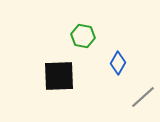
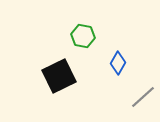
black square: rotated 24 degrees counterclockwise
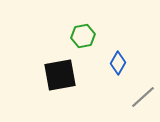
green hexagon: rotated 20 degrees counterclockwise
black square: moved 1 px right, 1 px up; rotated 16 degrees clockwise
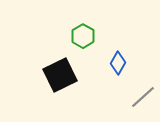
green hexagon: rotated 20 degrees counterclockwise
black square: rotated 16 degrees counterclockwise
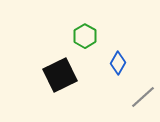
green hexagon: moved 2 px right
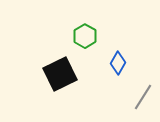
black square: moved 1 px up
gray line: rotated 16 degrees counterclockwise
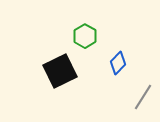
blue diamond: rotated 15 degrees clockwise
black square: moved 3 px up
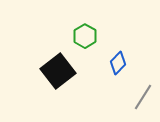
black square: moved 2 px left; rotated 12 degrees counterclockwise
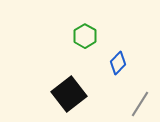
black square: moved 11 px right, 23 px down
gray line: moved 3 px left, 7 px down
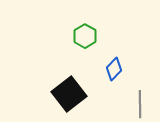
blue diamond: moved 4 px left, 6 px down
gray line: rotated 32 degrees counterclockwise
